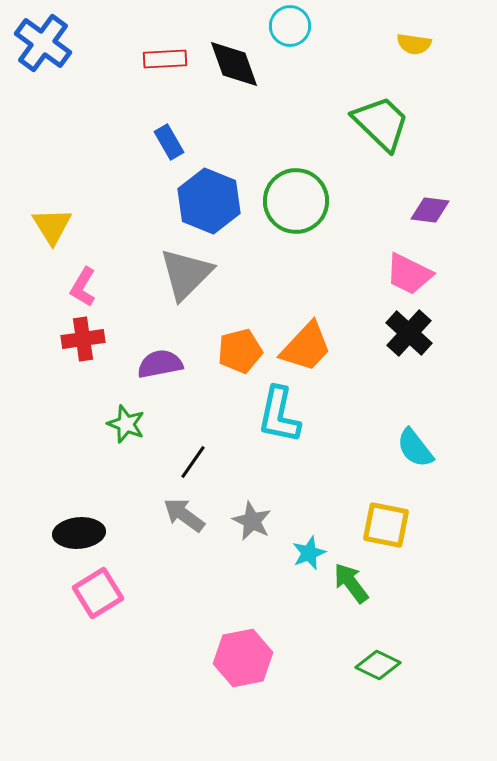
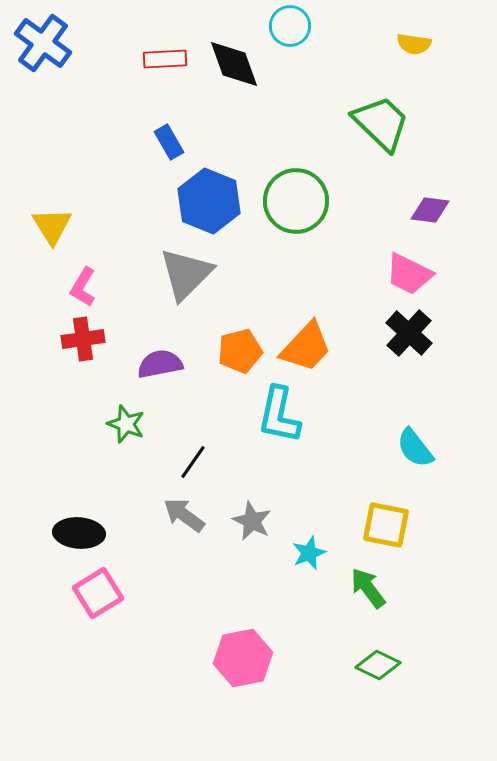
black ellipse: rotated 9 degrees clockwise
green arrow: moved 17 px right, 5 px down
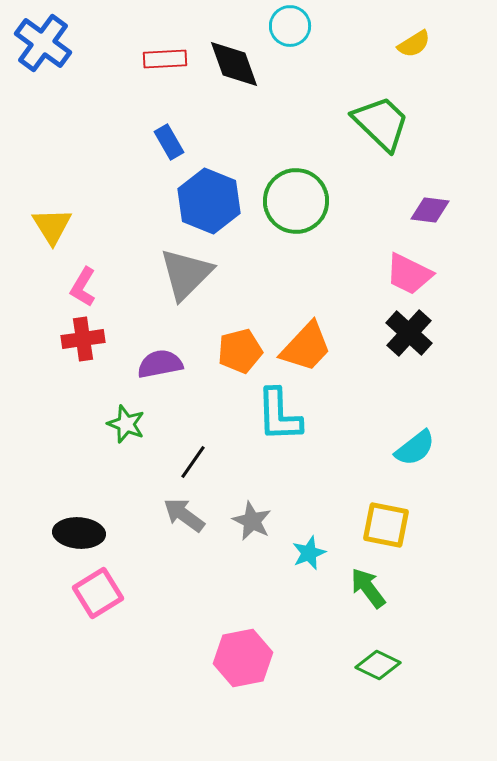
yellow semicircle: rotated 40 degrees counterclockwise
cyan L-shape: rotated 14 degrees counterclockwise
cyan semicircle: rotated 90 degrees counterclockwise
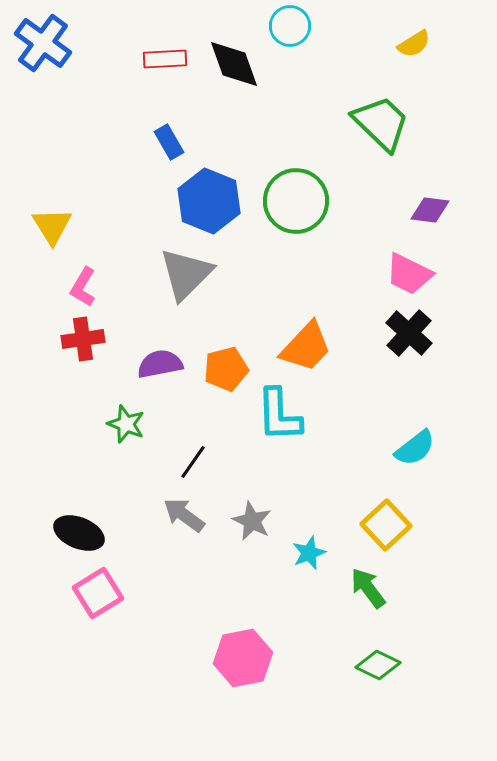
orange pentagon: moved 14 px left, 18 px down
yellow square: rotated 36 degrees clockwise
black ellipse: rotated 18 degrees clockwise
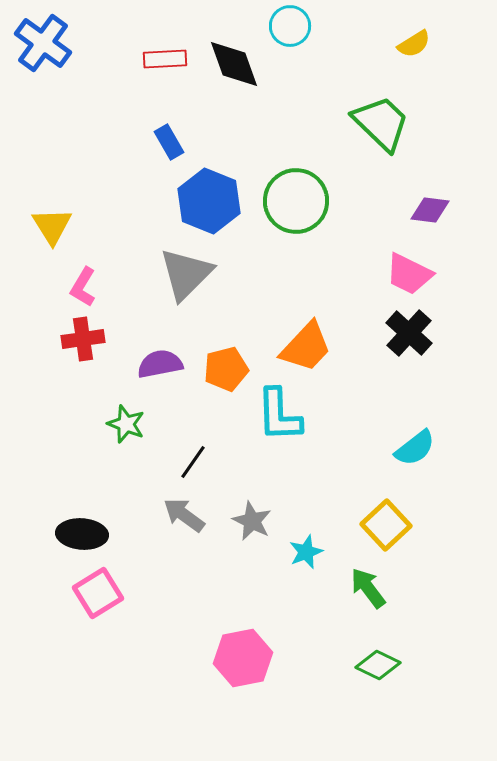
black ellipse: moved 3 px right, 1 px down; rotated 18 degrees counterclockwise
cyan star: moved 3 px left, 1 px up
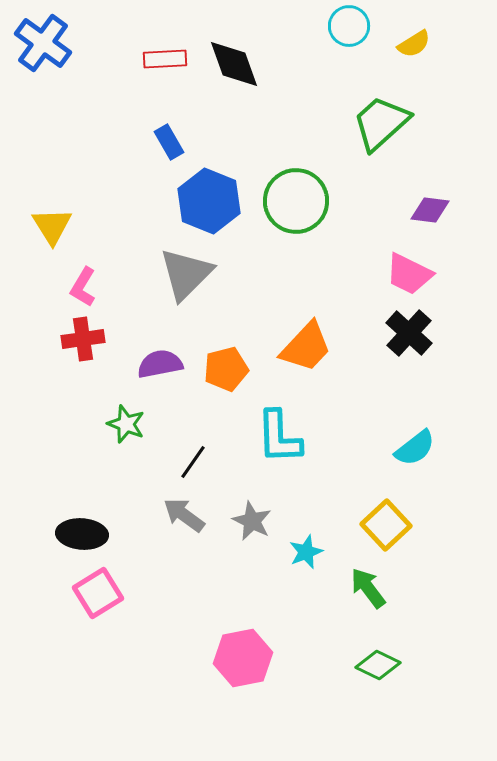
cyan circle: moved 59 px right
green trapezoid: rotated 86 degrees counterclockwise
cyan L-shape: moved 22 px down
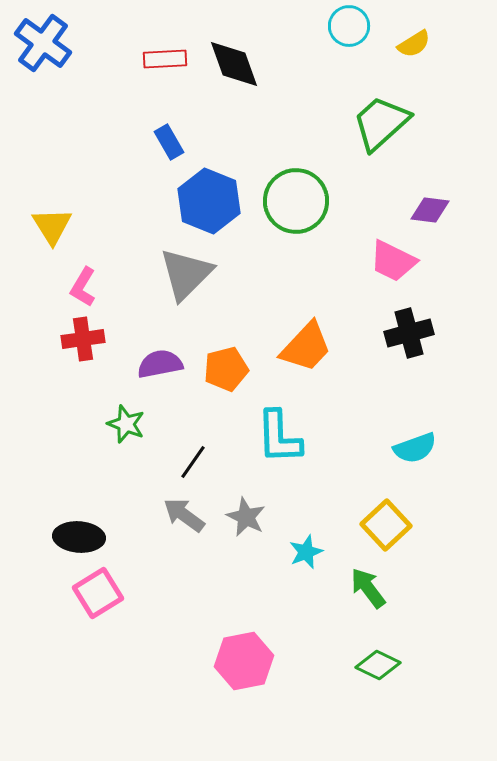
pink trapezoid: moved 16 px left, 13 px up
black cross: rotated 33 degrees clockwise
cyan semicircle: rotated 18 degrees clockwise
gray star: moved 6 px left, 4 px up
black ellipse: moved 3 px left, 3 px down
pink hexagon: moved 1 px right, 3 px down
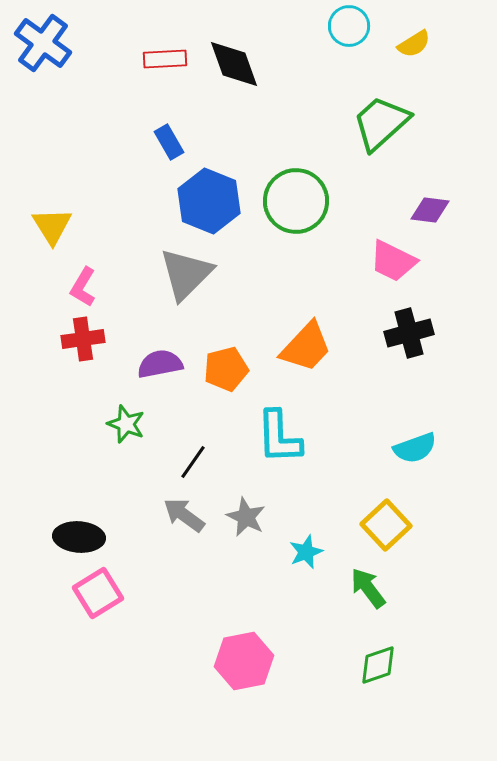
green diamond: rotated 45 degrees counterclockwise
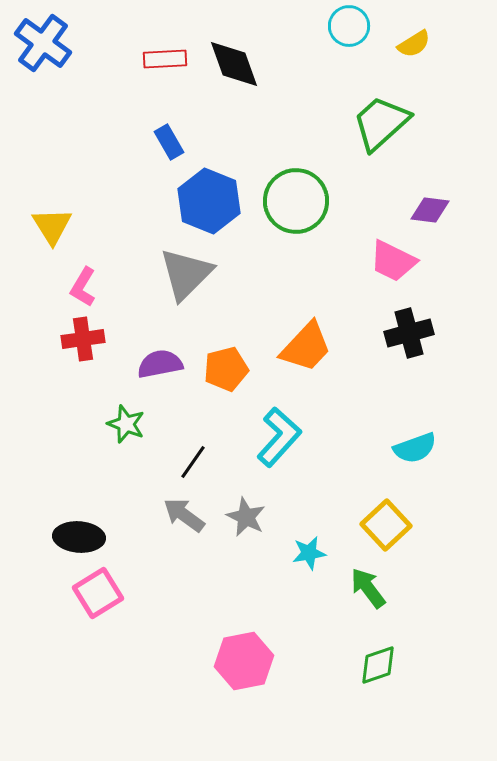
cyan L-shape: rotated 136 degrees counterclockwise
cyan star: moved 3 px right, 1 px down; rotated 12 degrees clockwise
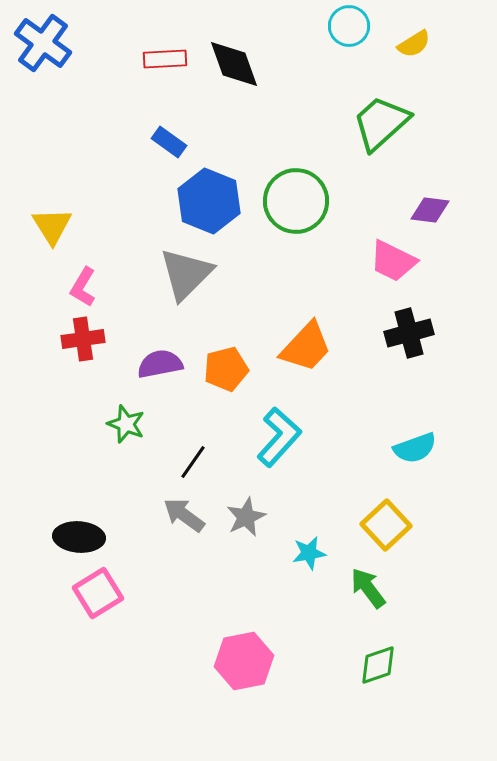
blue rectangle: rotated 24 degrees counterclockwise
gray star: rotated 21 degrees clockwise
